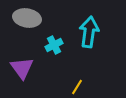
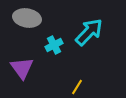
cyan arrow: rotated 36 degrees clockwise
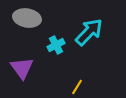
cyan cross: moved 2 px right
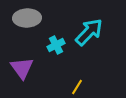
gray ellipse: rotated 12 degrees counterclockwise
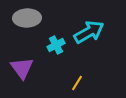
cyan arrow: rotated 16 degrees clockwise
yellow line: moved 4 px up
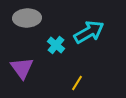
cyan cross: rotated 24 degrees counterclockwise
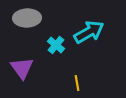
yellow line: rotated 42 degrees counterclockwise
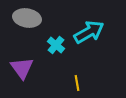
gray ellipse: rotated 12 degrees clockwise
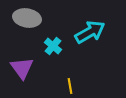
cyan arrow: moved 1 px right
cyan cross: moved 3 px left, 1 px down
yellow line: moved 7 px left, 3 px down
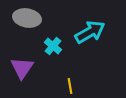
purple triangle: rotated 10 degrees clockwise
